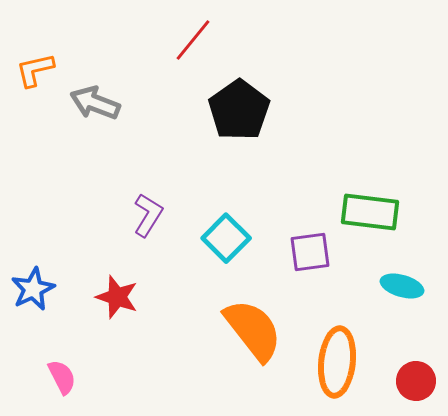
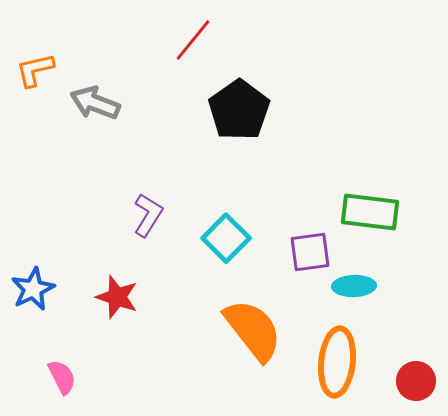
cyan ellipse: moved 48 px left; rotated 18 degrees counterclockwise
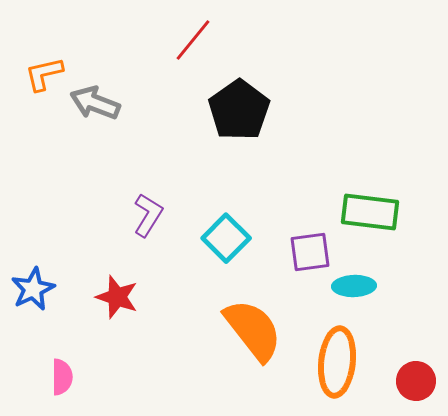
orange L-shape: moved 9 px right, 4 px down
pink semicircle: rotated 27 degrees clockwise
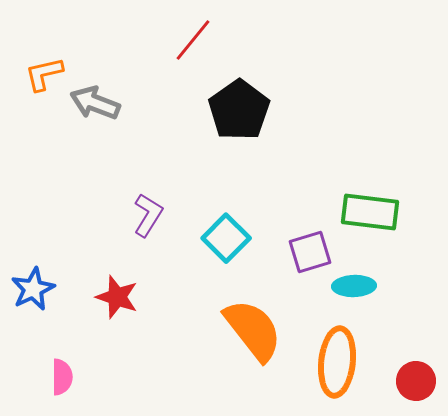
purple square: rotated 9 degrees counterclockwise
